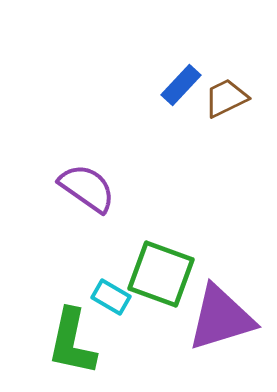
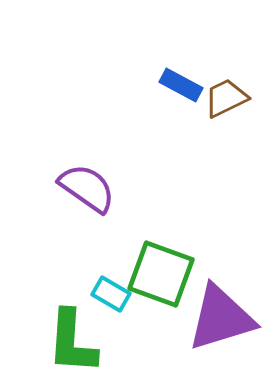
blue rectangle: rotated 75 degrees clockwise
cyan rectangle: moved 3 px up
green L-shape: rotated 8 degrees counterclockwise
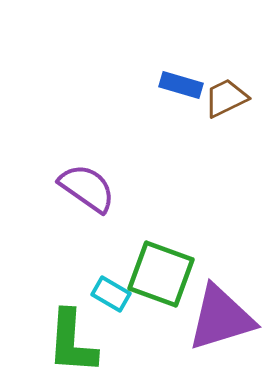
blue rectangle: rotated 12 degrees counterclockwise
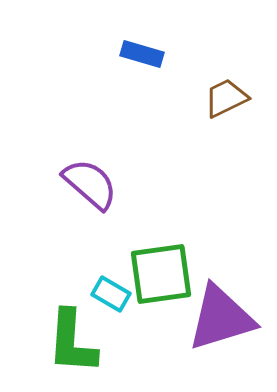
blue rectangle: moved 39 px left, 31 px up
purple semicircle: moved 3 px right, 4 px up; rotated 6 degrees clockwise
green square: rotated 28 degrees counterclockwise
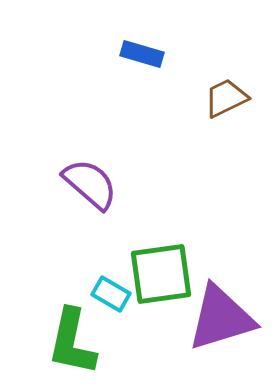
green L-shape: rotated 8 degrees clockwise
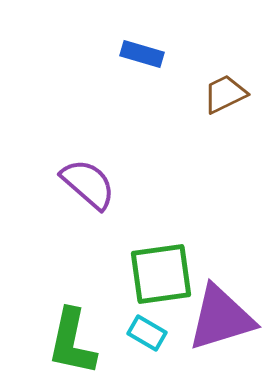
brown trapezoid: moved 1 px left, 4 px up
purple semicircle: moved 2 px left
cyan rectangle: moved 36 px right, 39 px down
